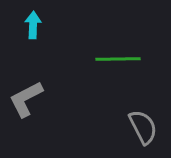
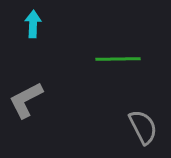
cyan arrow: moved 1 px up
gray L-shape: moved 1 px down
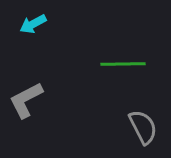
cyan arrow: rotated 120 degrees counterclockwise
green line: moved 5 px right, 5 px down
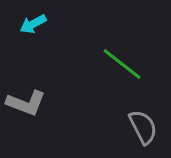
green line: moved 1 px left; rotated 39 degrees clockwise
gray L-shape: moved 3 px down; rotated 132 degrees counterclockwise
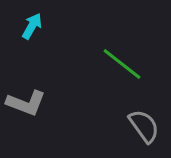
cyan arrow: moved 1 px left, 2 px down; rotated 148 degrees clockwise
gray semicircle: moved 1 px right, 1 px up; rotated 9 degrees counterclockwise
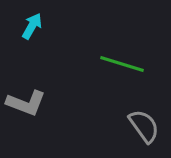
green line: rotated 21 degrees counterclockwise
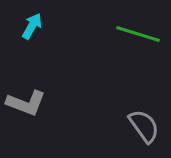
green line: moved 16 px right, 30 px up
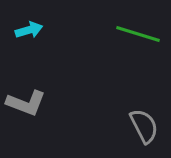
cyan arrow: moved 3 px left, 4 px down; rotated 44 degrees clockwise
gray semicircle: rotated 9 degrees clockwise
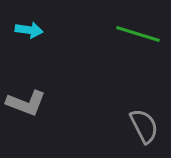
cyan arrow: rotated 24 degrees clockwise
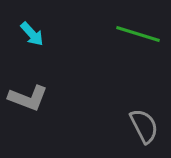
cyan arrow: moved 3 px right, 4 px down; rotated 40 degrees clockwise
gray L-shape: moved 2 px right, 5 px up
